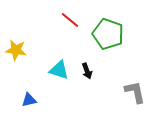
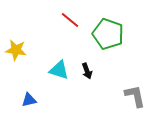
gray L-shape: moved 4 px down
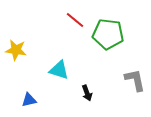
red line: moved 5 px right
green pentagon: rotated 12 degrees counterclockwise
black arrow: moved 22 px down
gray L-shape: moved 16 px up
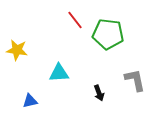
red line: rotated 12 degrees clockwise
yellow star: moved 1 px right
cyan triangle: moved 3 px down; rotated 20 degrees counterclockwise
black arrow: moved 12 px right
blue triangle: moved 1 px right, 1 px down
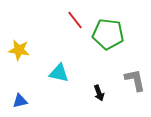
yellow star: moved 2 px right
cyan triangle: rotated 15 degrees clockwise
blue triangle: moved 10 px left
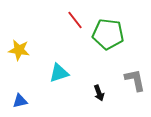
cyan triangle: rotated 30 degrees counterclockwise
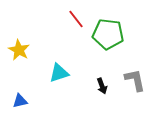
red line: moved 1 px right, 1 px up
yellow star: rotated 20 degrees clockwise
black arrow: moved 3 px right, 7 px up
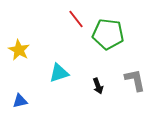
black arrow: moved 4 px left
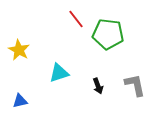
gray L-shape: moved 5 px down
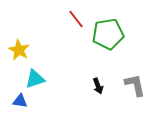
green pentagon: rotated 16 degrees counterclockwise
cyan triangle: moved 24 px left, 6 px down
blue triangle: rotated 21 degrees clockwise
